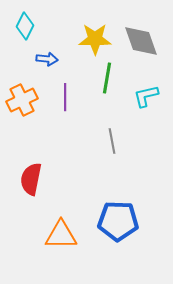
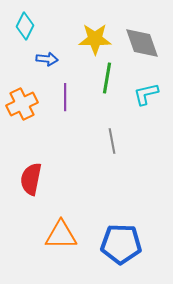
gray diamond: moved 1 px right, 2 px down
cyan L-shape: moved 2 px up
orange cross: moved 4 px down
blue pentagon: moved 3 px right, 23 px down
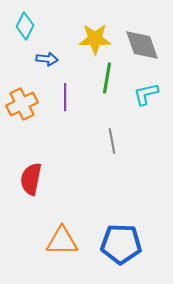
gray diamond: moved 2 px down
orange triangle: moved 1 px right, 6 px down
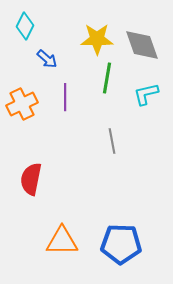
yellow star: moved 2 px right
blue arrow: rotated 35 degrees clockwise
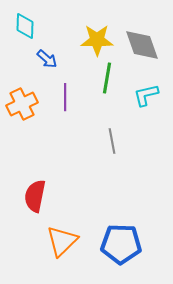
cyan diamond: rotated 24 degrees counterclockwise
yellow star: moved 1 px down
cyan L-shape: moved 1 px down
red semicircle: moved 4 px right, 17 px down
orange triangle: rotated 44 degrees counterclockwise
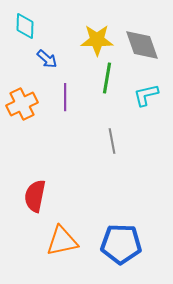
orange triangle: rotated 32 degrees clockwise
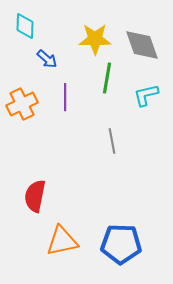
yellow star: moved 2 px left, 1 px up
